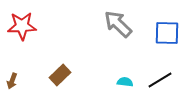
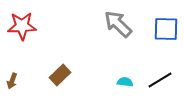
blue square: moved 1 px left, 4 px up
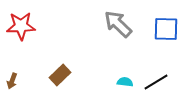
red star: moved 1 px left
black line: moved 4 px left, 2 px down
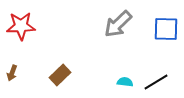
gray arrow: rotated 88 degrees counterclockwise
brown arrow: moved 8 px up
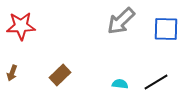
gray arrow: moved 3 px right, 3 px up
cyan semicircle: moved 5 px left, 2 px down
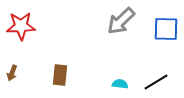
brown rectangle: rotated 40 degrees counterclockwise
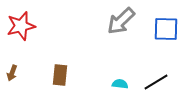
red star: rotated 12 degrees counterclockwise
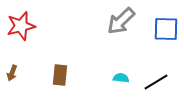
cyan semicircle: moved 1 px right, 6 px up
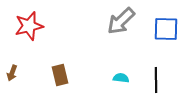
red star: moved 8 px right
brown rectangle: rotated 20 degrees counterclockwise
black line: moved 2 px up; rotated 60 degrees counterclockwise
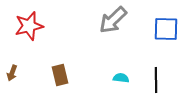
gray arrow: moved 8 px left, 1 px up
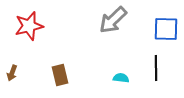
black line: moved 12 px up
